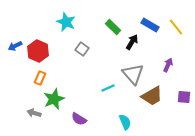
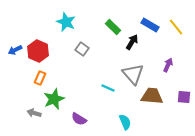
blue arrow: moved 4 px down
cyan line: rotated 48 degrees clockwise
brown trapezoid: rotated 145 degrees counterclockwise
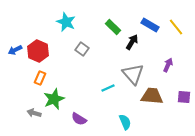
cyan line: rotated 48 degrees counterclockwise
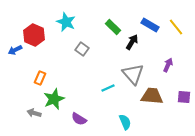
red hexagon: moved 4 px left, 16 px up
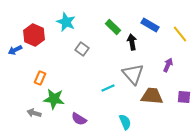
yellow line: moved 4 px right, 7 px down
black arrow: rotated 42 degrees counterclockwise
green star: rotated 30 degrees clockwise
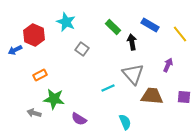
orange rectangle: moved 3 px up; rotated 40 degrees clockwise
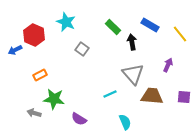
cyan line: moved 2 px right, 6 px down
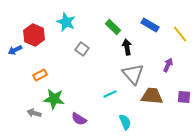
black arrow: moved 5 px left, 5 px down
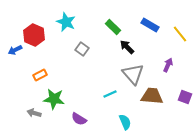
black arrow: rotated 35 degrees counterclockwise
purple square: moved 1 px right; rotated 16 degrees clockwise
